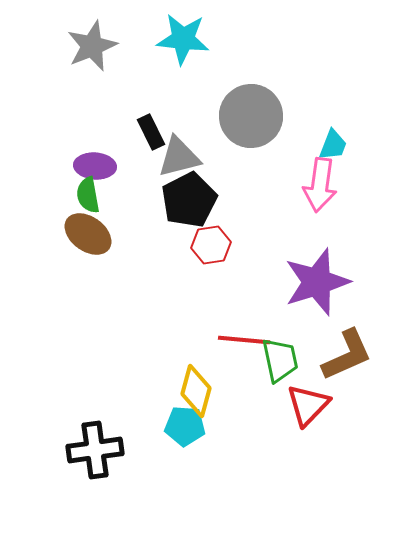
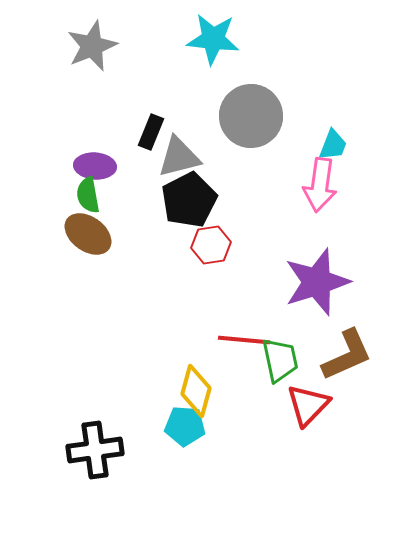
cyan star: moved 30 px right
black rectangle: rotated 48 degrees clockwise
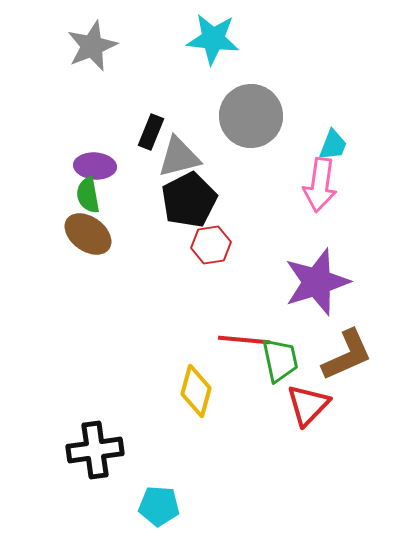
cyan pentagon: moved 26 px left, 80 px down
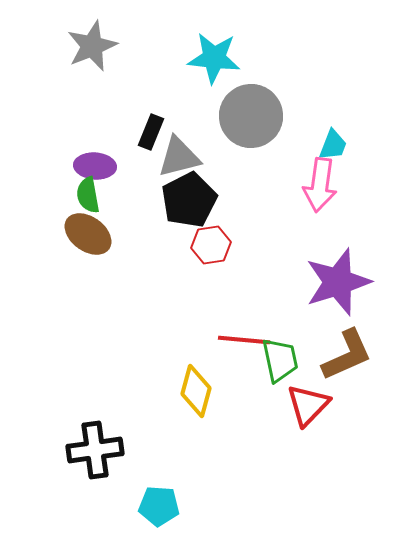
cyan star: moved 1 px right, 19 px down
purple star: moved 21 px right
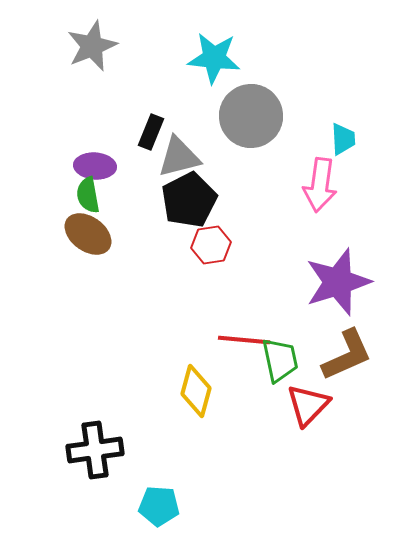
cyan trapezoid: moved 10 px right, 6 px up; rotated 24 degrees counterclockwise
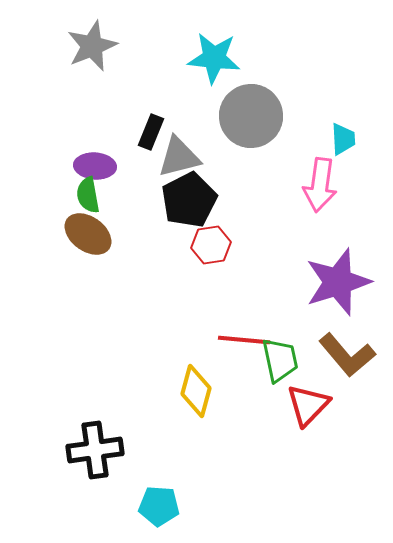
brown L-shape: rotated 74 degrees clockwise
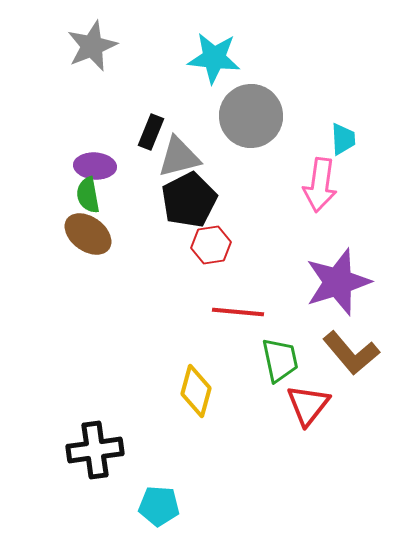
red line: moved 6 px left, 28 px up
brown L-shape: moved 4 px right, 2 px up
red triangle: rotated 6 degrees counterclockwise
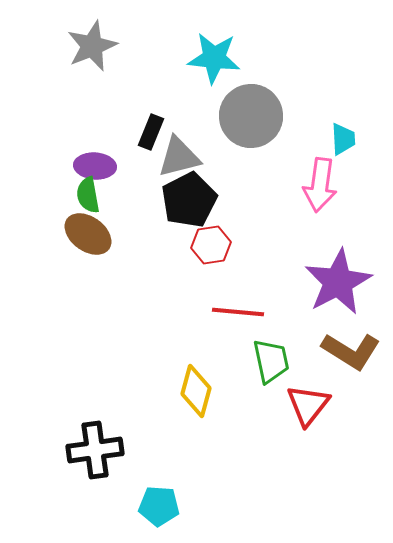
purple star: rotated 10 degrees counterclockwise
brown L-shape: moved 2 px up; rotated 18 degrees counterclockwise
green trapezoid: moved 9 px left, 1 px down
